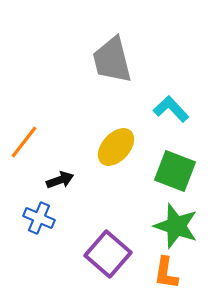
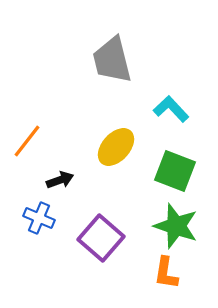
orange line: moved 3 px right, 1 px up
purple square: moved 7 px left, 16 px up
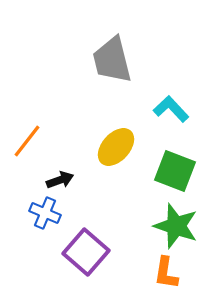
blue cross: moved 6 px right, 5 px up
purple square: moved 15 px left, 14 px down
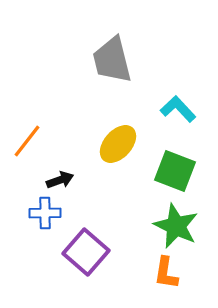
cyan L-shape: moved 7 px right
yellow ellipse: moved 2 px right, 3 px up
blue cross: rotated 24 degrees counterclockwise
green star: rotated 6 degrees clockwise
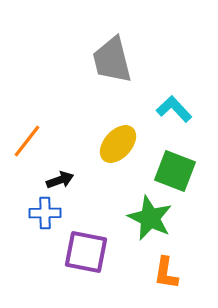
cyan L-shape: moved 4 px left
green star: moved 26 px left, 8 px up
purple square: rotated 30 degrees counterclockwise
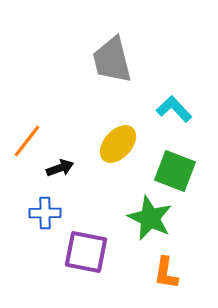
black arrow: moved 12 px up
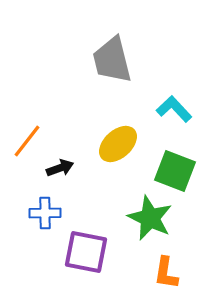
yellow ellipse: rotated 6 degrees clockwise
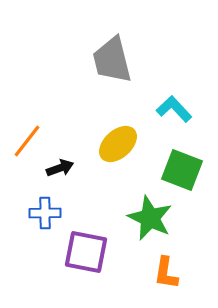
green square: moved 7 px right, 1 px up
